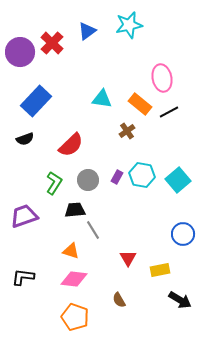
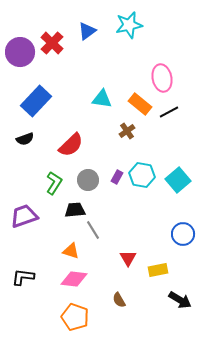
yellow rectangle: moved 2 px left
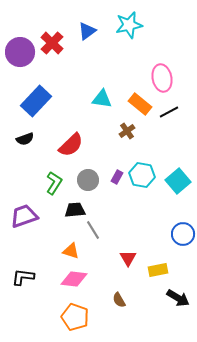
cyan square: moved 1 px down
black arrow: moved 2 px left, 2 px up
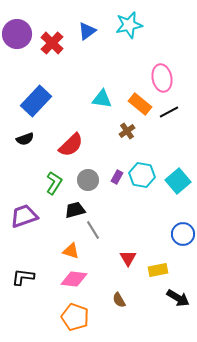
purple circle: moved 3 px left, 18 px up
black trapezoid: rotated 10 degrees counterclockwise
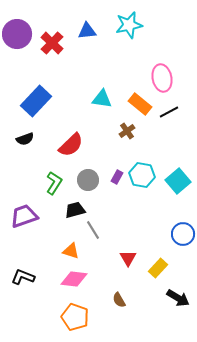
blue triangle: rotated 30 degrees clockwise
yellow rectangle: moved 2 px up; rotated 36 degrees counterclockwise
black L-shape: rotated 15 degrees clockwise
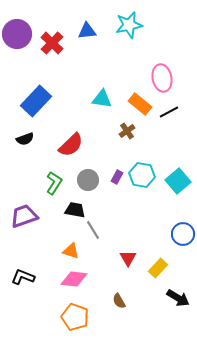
black trapezoid: rotated 25 degrees clockwise
brown semicircle: moved 1 px down
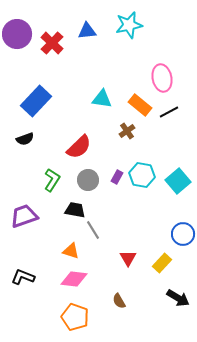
orange rectangle: moved 1 px down
red semicircle: moved 8 px right, 2 px down
green L-shape: moved 2 px left, 3 px up
yellow rectangle: moved 4 px right, 5 px up
